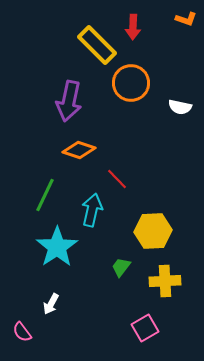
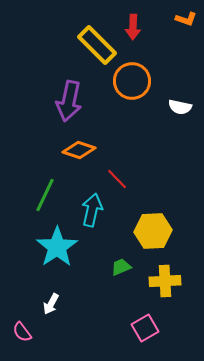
orange circle: moved 1 px right, 2 px up
green trapezoid: rotated 30 degrees clockwise
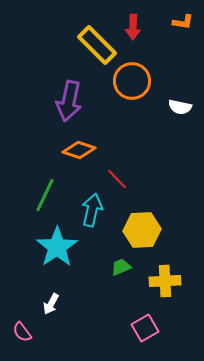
orange L-shape: moved 3 px left, 3 px down; rotated 10 degrees counterclockwise
yellow hexagon: moved 11 px left, 1 px up
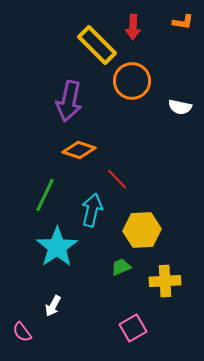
white arrow: moved 2 px right, 2 px down
pink square: moved 12 px left
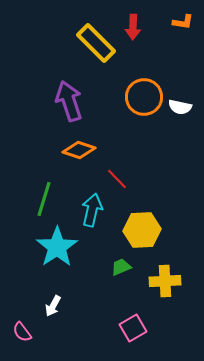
yellow rectangle: moved 1 px left, 2 px up
orange circle: moved 12 px right, 16 px down
purple arrow: rotated 150 degrees clockwise
green line: moved 1 px left, 4 px down; rotated 8 degrees counterclockwise
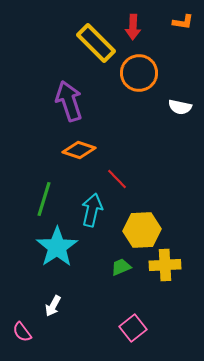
orange circle: moved 5 px left, 24 px up
yellow cross: moved 16 px up
pink square: rotated 8 degrees counterclockwise
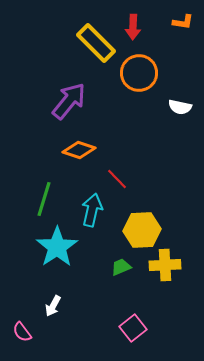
purple arrow: rotated 57 degrees clockwise
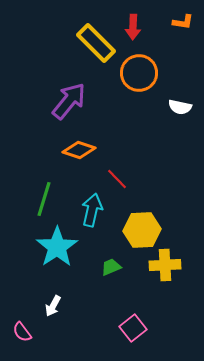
green trapezoid: moved 10 px left
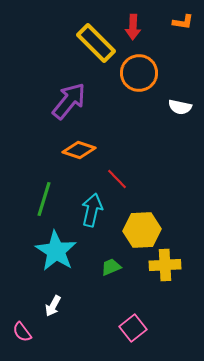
cyan star: moved 1 px left, 4 px down; rotated 6 degrees counterclockwise
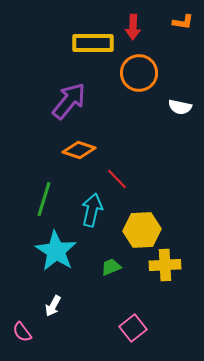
yellow rectangle: moved 3 px left; rotated 45 degrees counterclockwise
